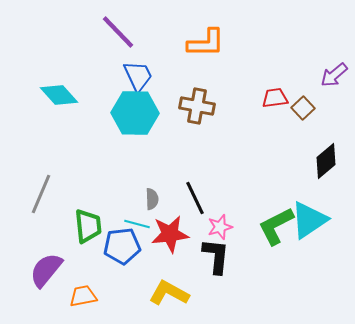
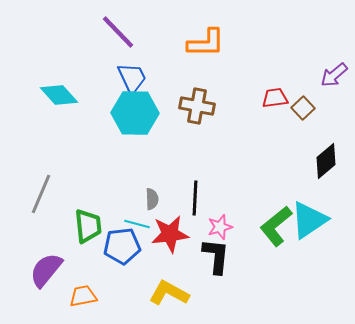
blue trapezoid: moved 6 px left, 2 px down
black line: rotated 28 degrees clockwise
green L-shape: rotated 12 degrees counterclockwise
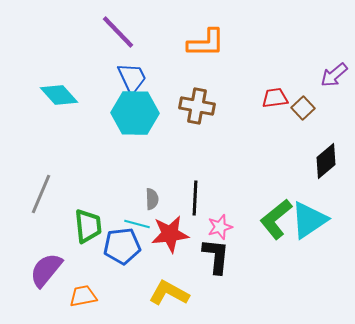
green L-shape: moved 7 px up
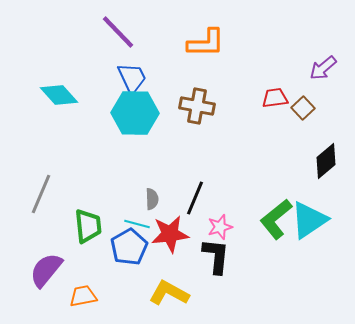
purple arrow: moved 11 px left, 7 px up
black line: rotated 20 degrees clockwise
blue pentagon: moved 7 px right, 1 px down; rotated 24 degrees counterclockwise
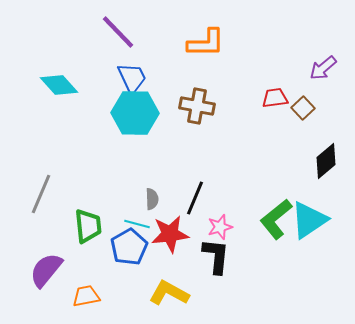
cyan diamond: moved 10 px up
orange trapezoid: moved 3 px right
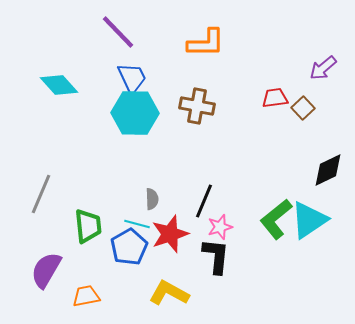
black diamond: moved 2 px right, 9 px down; rotated 15 degrees clockwise
black line: moved 9 px right, 3 px down
red star: rotated 12 degrees counterclockwise
purple semicircle: rotated 9 degrees counterclockwise
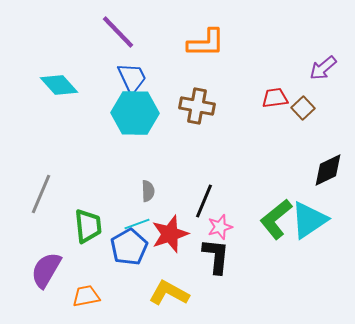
gray semicircle: moved 4 px left, 8 px up
cyan line: rotated 35 degrees counterclockwise
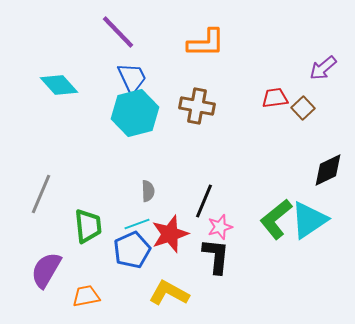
cyan hexagon: rotated 15 degrees counterclockwise
blue pentagon: moved 3 px right, 3 px down; rotated 6 degrees clockwise
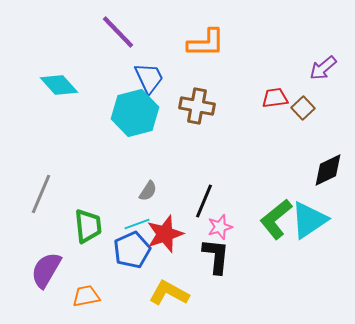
blue trapezoid: moved 17 px right
gray semicircle: rotated 35 degrees clockwise
red star: moved 5 px left
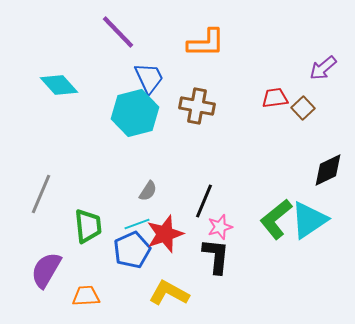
orange trapezoid: rotated 8 degrees clockwise
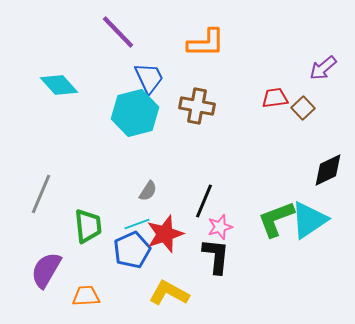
green L-shape: rotated 18 degrees clockwise
